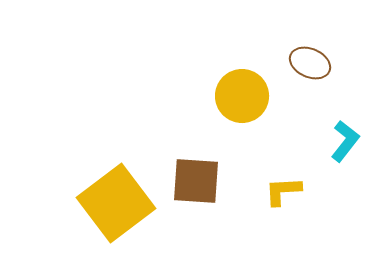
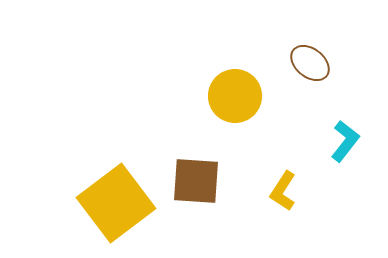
brown ellipse: rotated 15 degrees clockwise
yellow circle: moved 7 px left
yellow L-shape: rotated 54 degrees counterclockwise
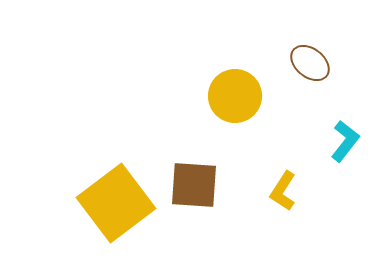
brown square: moved 2 px left, 4 px down
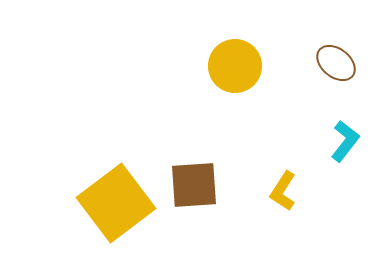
brown ellipse: moved 26 px right
yellow circle: moved 30 px up
brown square: rotated 8 degrees counterclockwise
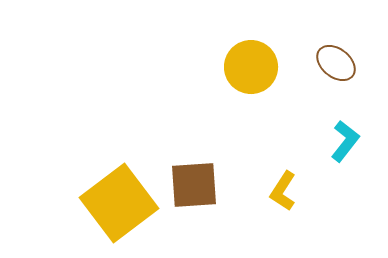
yellow circle: moved 16 px right, 1 px down
yellow square: moved 3 px right
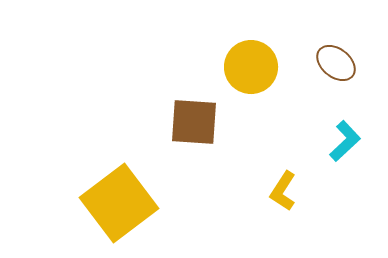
cyan L-shape: rotated 9 degrees clockwise
brown square: moved 63 px up; rotated 8 degrees clockwise
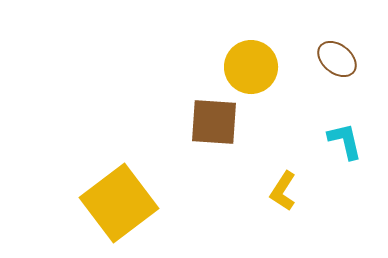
brown ellipse: moved 1 px right, 4 px up
brown square: moved 20 px right
cyan L-shape: rotated 60 degrees counterclockwise
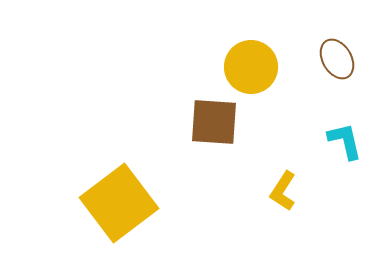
brown ellipse: rotated 21 degrees clockwise
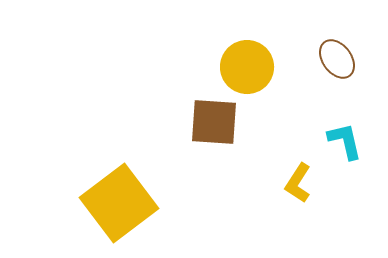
brown ellipse: rotated 6 degrees counterclockwise
yellow circle: moved 4 px left
yellow L-shape: moved 15 px right, 8 px up
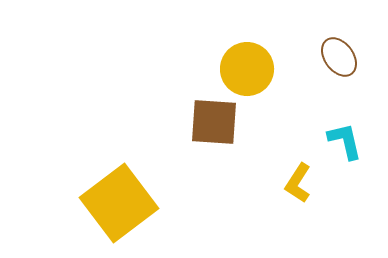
brown ellipse: moved 2 px right, 2 px up
yellow circle: moved 2 px down
